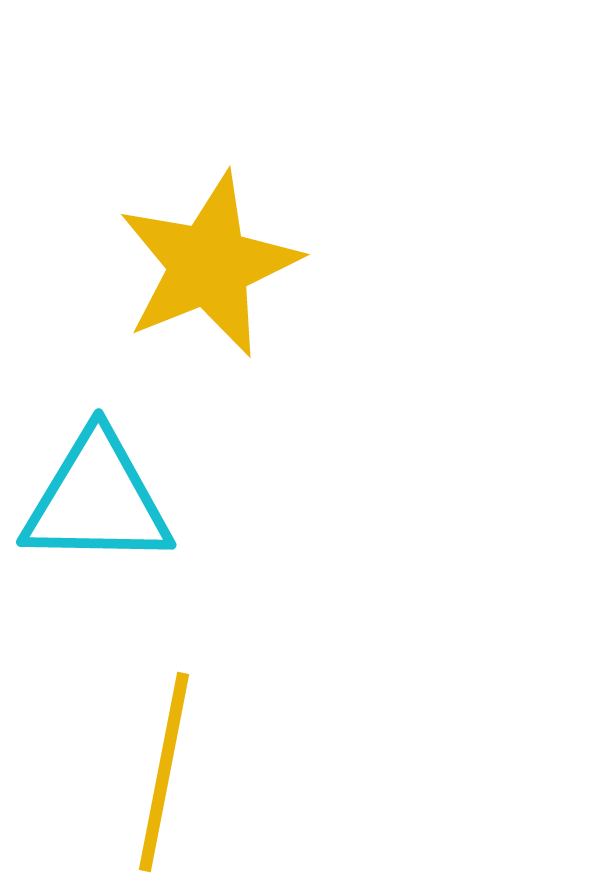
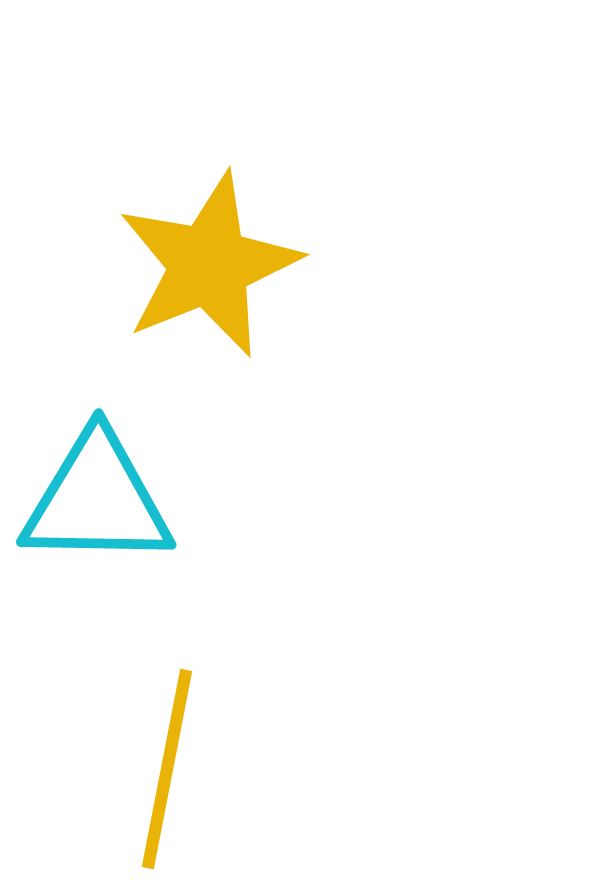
yellow line: moved 3 px right, 3 px up
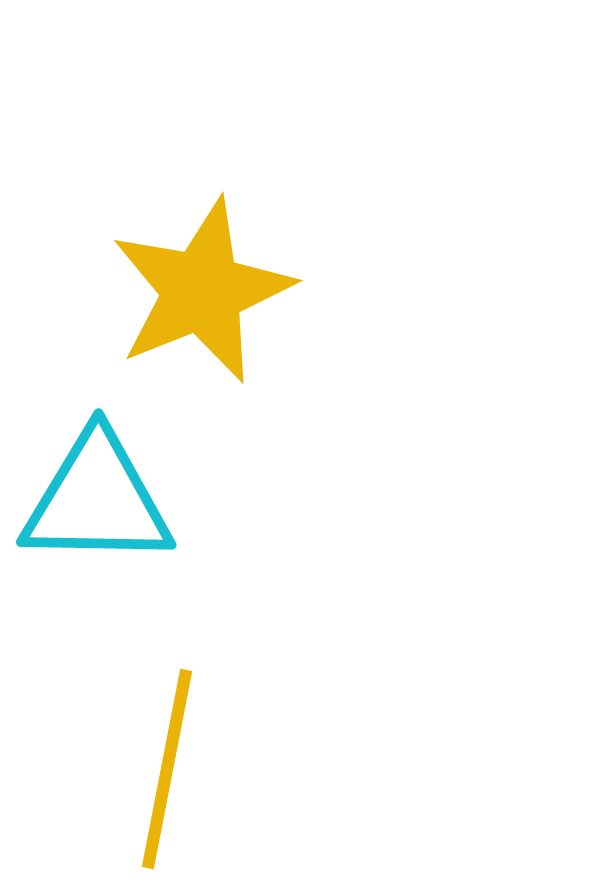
yellow star: moved 7 px left, 26 px down
